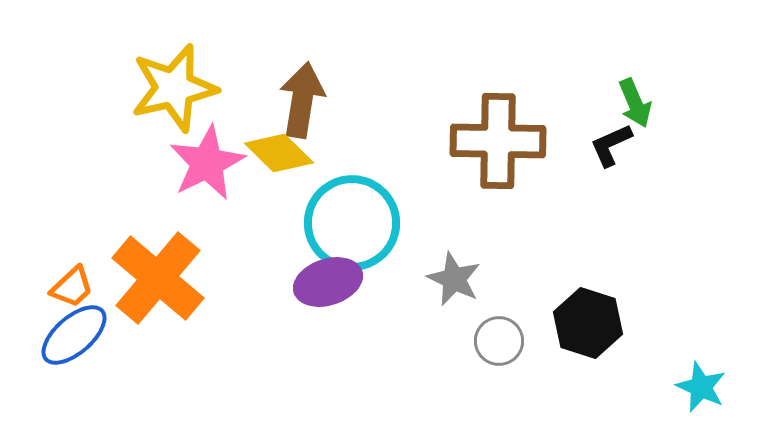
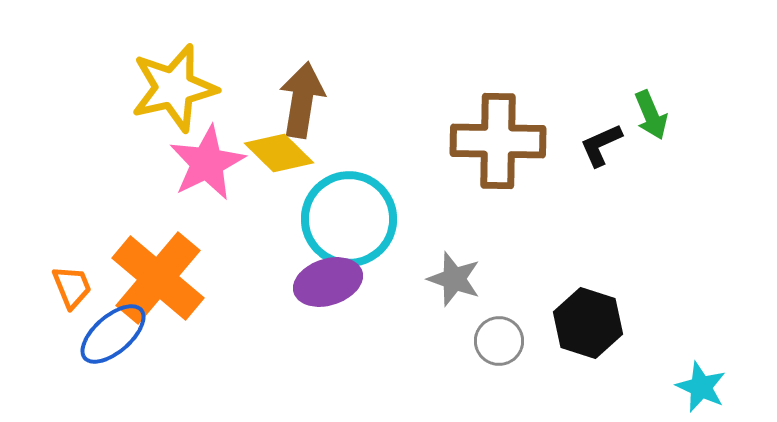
green arrow: moved 16 px right, 12 px down
black L-shape: moved 10 px left
cyan circle: moved 3 px left, 4 px up
gray star: rotated 6 degrees counterclockwise
orange trapezoid: rotated 69 degrees counterclockwise
blue ellipse: moved 39 px right, 1 px up
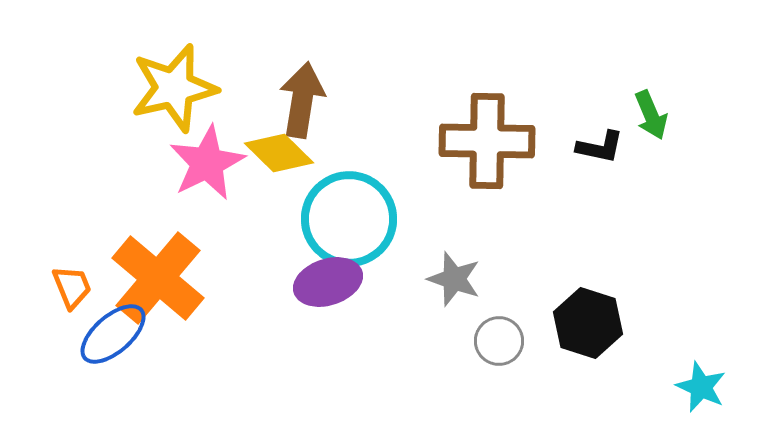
brown cross: moved 11 px left
black L-shape: moved 1 px left, 2 px down; rotated 144 degrees counterclockwise
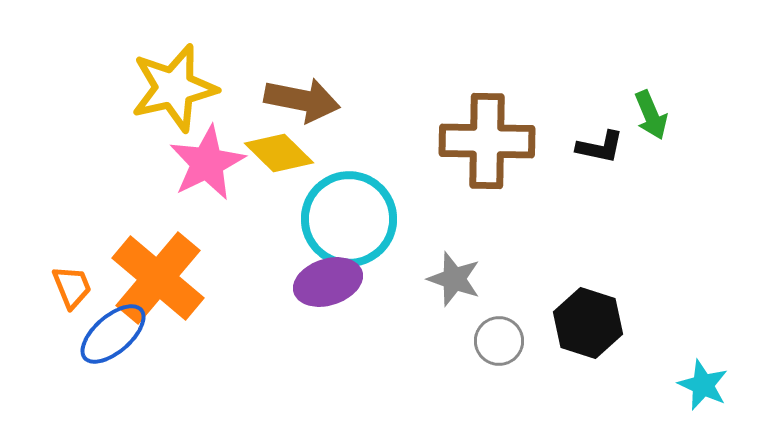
brown arrow: rotated 92 degrees clockwise
cyan star: moved 2 px right, 2 px up
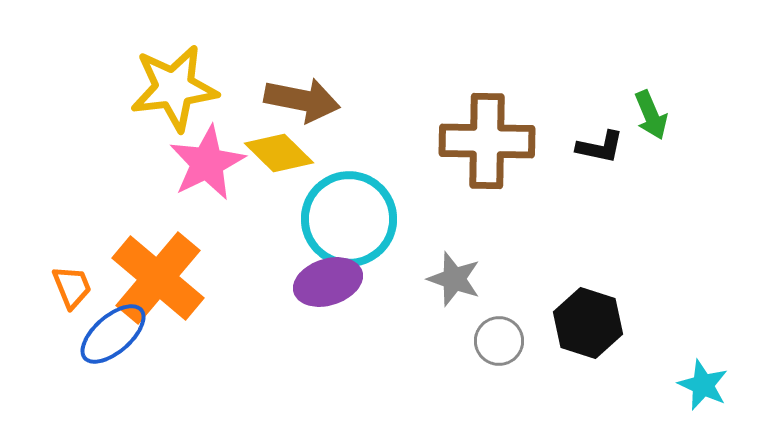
yellow star: rotated 6 degrees clockwise
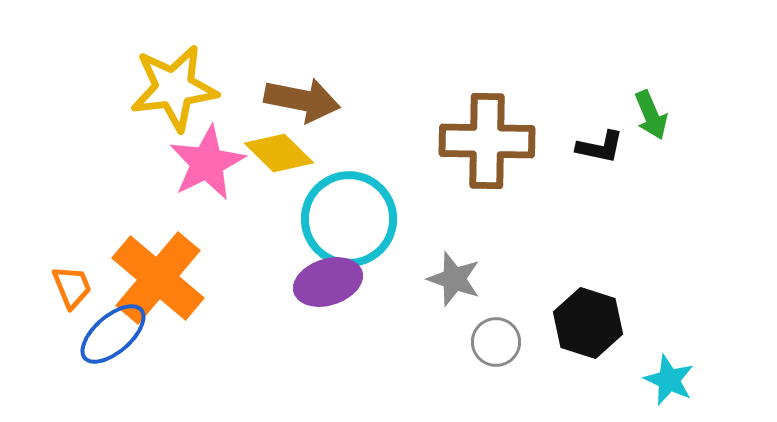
gray circle: moved 3 px left, 1 px down
cyan star: moved 34 px left, 5 px up
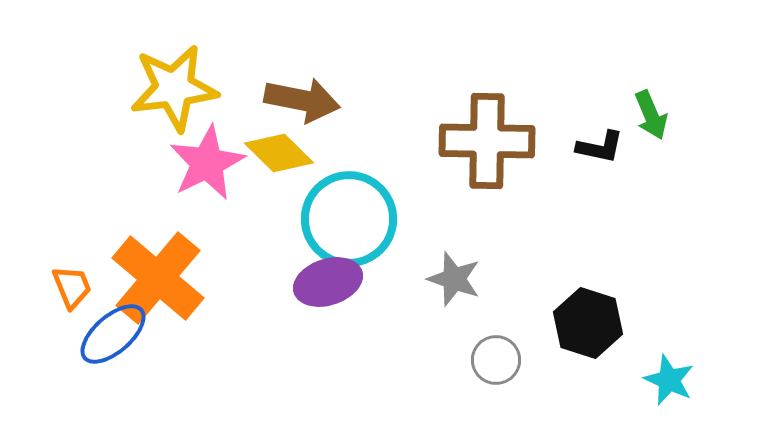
gray circle: moved 18 px down
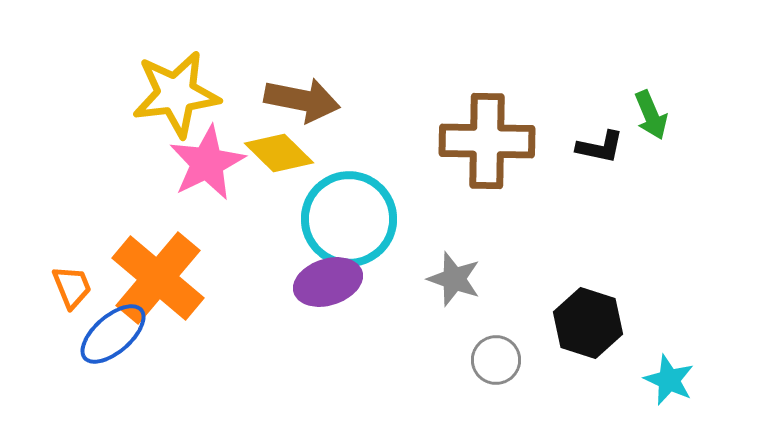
yellow star: moved 2 px right, 6 px down
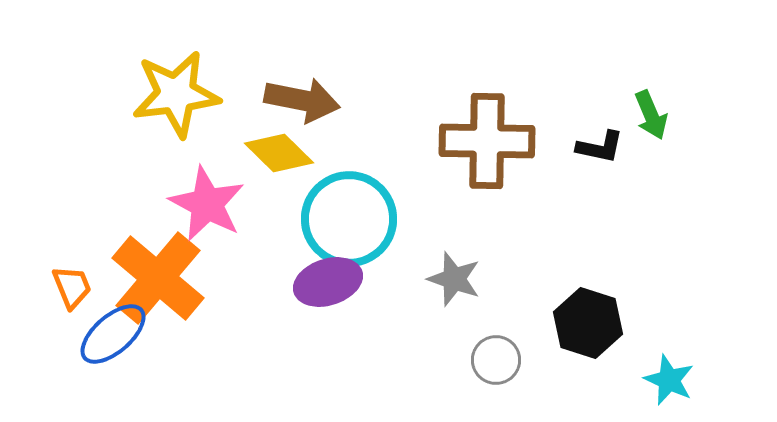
pink star: moved 41 px down; rotated 18 degrees counterclockwise
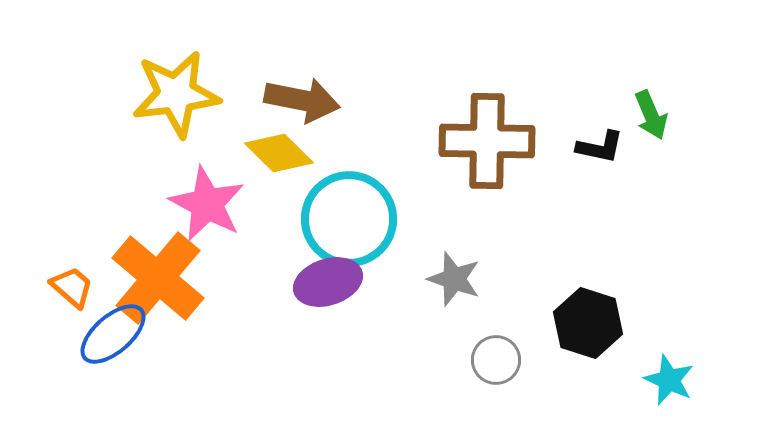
orange trapezoid: rotated 27 degrees counterclockwise
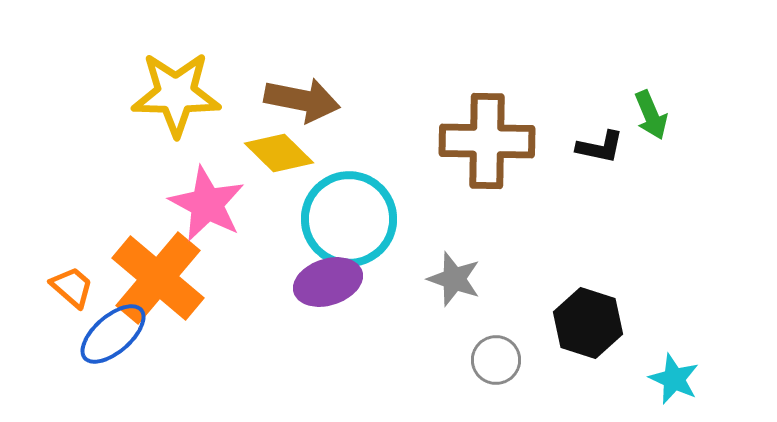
yellow star: rotated 8 degrees clockwise
cyan star: moved 5 px right, 1 px up
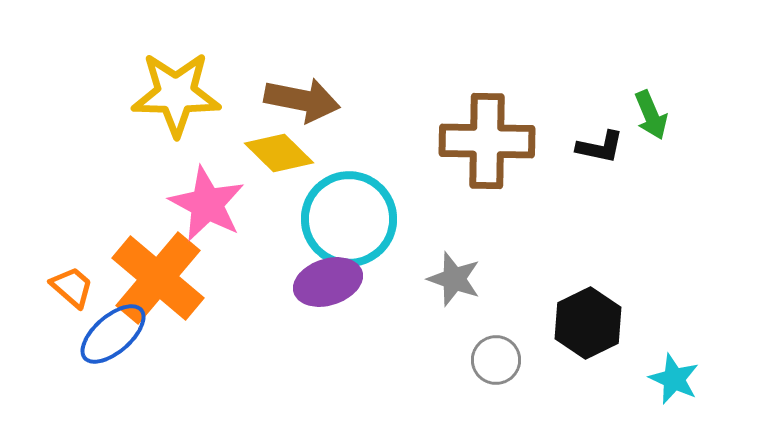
black hexagon: rotated 16 degrees clockwise
